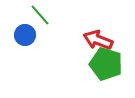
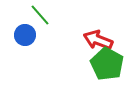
green pentagon: moved 1 px right; rotated 12 degrees clockwise
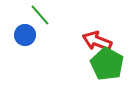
red arrow: moved 1 px left, 1 px down
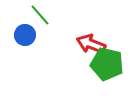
red arrow: moved 6 px left, 3 px down
green pentagon: rotated 16 degrees counterclockwise
